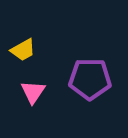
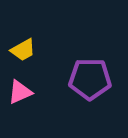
pink triangle: moved 13 px left; rotated 32 degrees clockwise
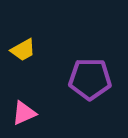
pink triangle: moved 4 px right, 21 px down
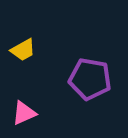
purple pentagon: rotated 9 degrees clockwise
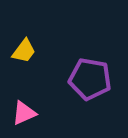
yellow trapezoid: moved 1 px right, 1 px down; rotated 24 degrees counterclockwise
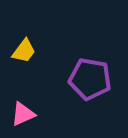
pink triangle: moved 1 px left, 1 px down
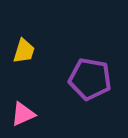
yellow trapezoid: rotated 20 degrees counterclockwise
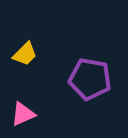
yellow trapezoid: moved 1 px right, 3 px down; rotated 28 degrees clockwise
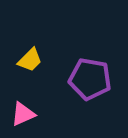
yellow trapezoid: moved 5 px right, 6 px down
